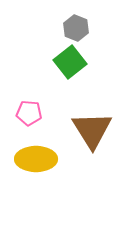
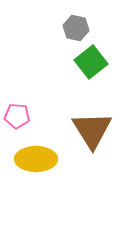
gray hexagon: rotated 10 degrees counterclockwise
green square: moved 21 px right
pink pentagon: moved 12 px left, 3 px down
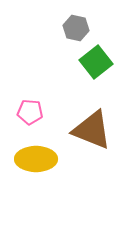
green square: moved 5 px right
pink pentagon: moved 13 px right, 4 px up
brown triangle: rotated 36 degrees counterclockwise
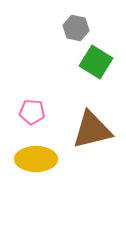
green square: rotated 20 degrees counterclockwise
pink pentagon: moved 2 px right
brown triangle: rotated 36 degrees counterclockwise
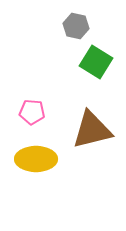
gray hexagon: moved 2 px up
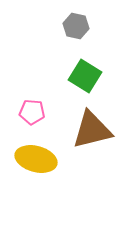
green square: moved 11 px left, 14 px down
yellow ellipse: rotated 15 degrees clockwise
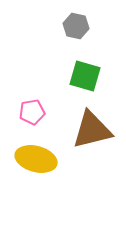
green square: rotated 16 degrees counterclockwise
pink pentagon: rotated 15 degrees counterclockwise
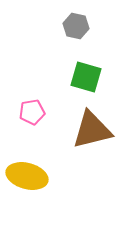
green square: moved 1 px right, 1 px down
yellow ellipse: moved 9 px left, 17 px down
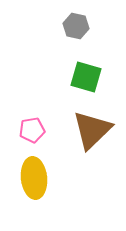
pink pentagon: moved 18 px down
brown triangle: rotated 30 degrees counterclockwise
yellow ellipse: moved 7 px right, 2 px down; rotated 69 degrees clockwise
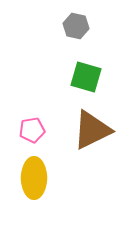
brown triangle: rotated 18 degrees clockwise
yellow ellipse: rotated 6 degrees clockwise
